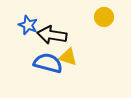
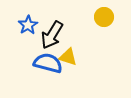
blue star: rotated 18 degrees clockwise
black arrow: rotated 68 degrees counterclockwise
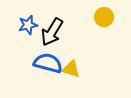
blue star: rotated 18 degrees clockwise
black arrow: moved 3 px up
yellow triangle: moved 3 px right, 12 px down
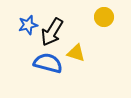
yellow triangle: moved 5 px right, 16 px up
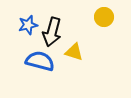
black arrow: rotated 16 degrees counterclockwise
yellow triangle: moved 2 px left, 1 px up
blue semicircle: moved 8 px left, 2 px up
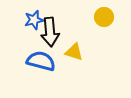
blue star: moved 6 px right, 5 px up
black arrow: moved 2 px left; rotated 20 degrees counterclockwise
blue semicircle: moved 1 px right
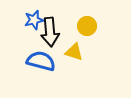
yellow circle: moved 17 px left, 9 px down
